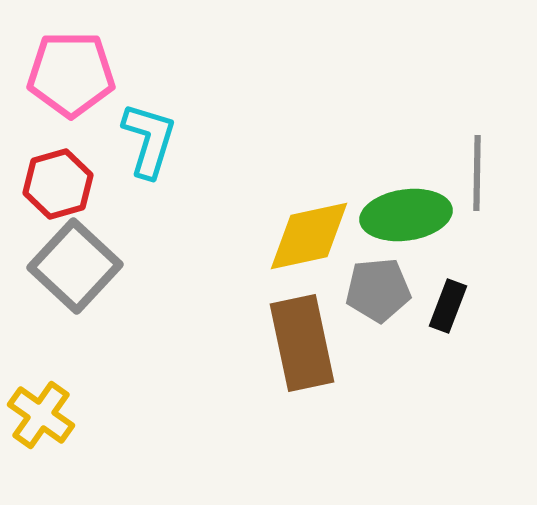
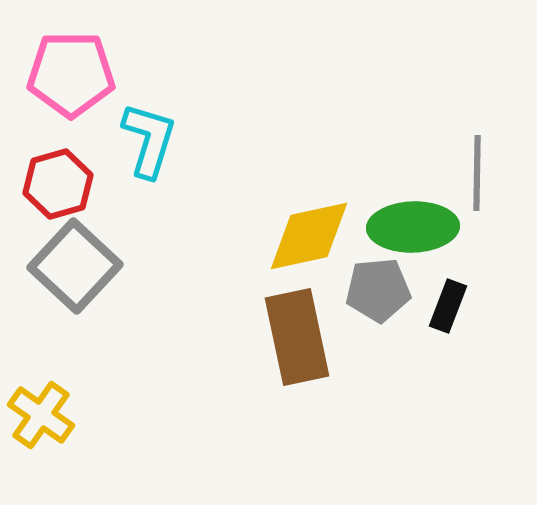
green ellipse: moved 7 px right, 12 px down; rotated 6 degrees clockwise
brown rectangle: moved 5 px left, 6 px up
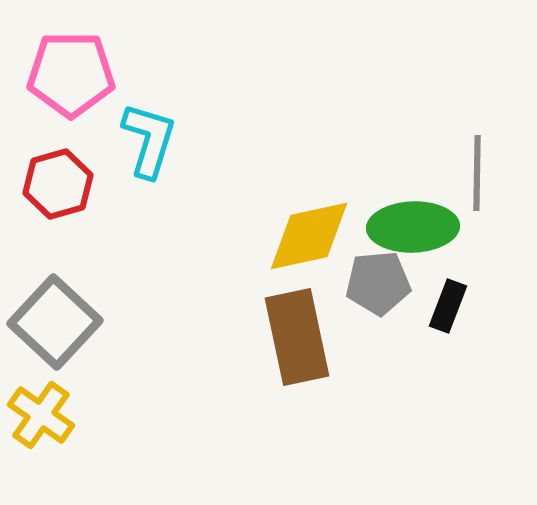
gray square: moved 20 px left, 56 px down
gray pentagon: moved 7 px up
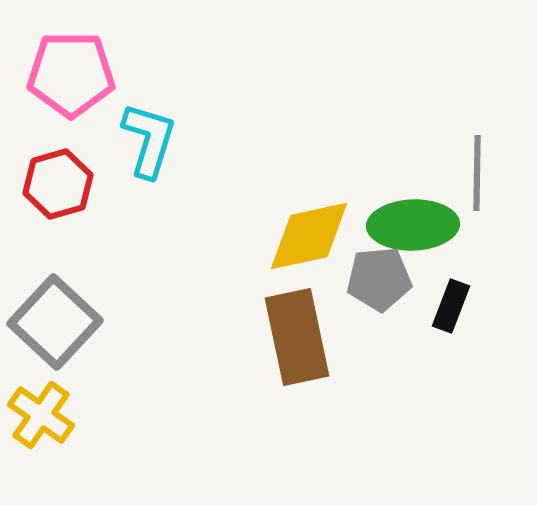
green ellipse: moved 2 px up
gray pentagon: moved 1 px right, 4 px up
black rectangle: moved 3 px right
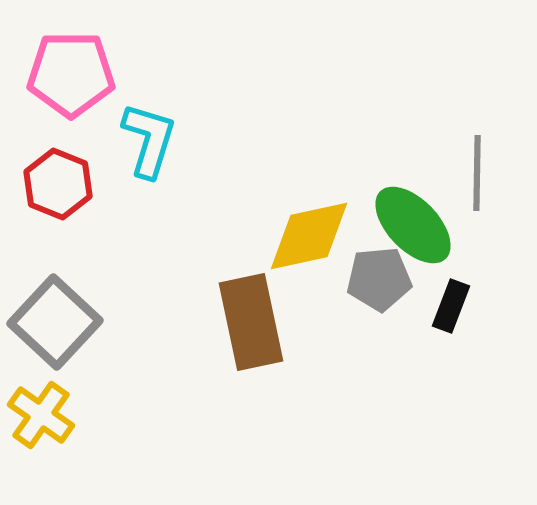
red hexagon: rotated 22 degrees counterclockwise
green ellipse: rotated 48 degrees clockwise
brown rectangle: moved 46 px left, 15 px up
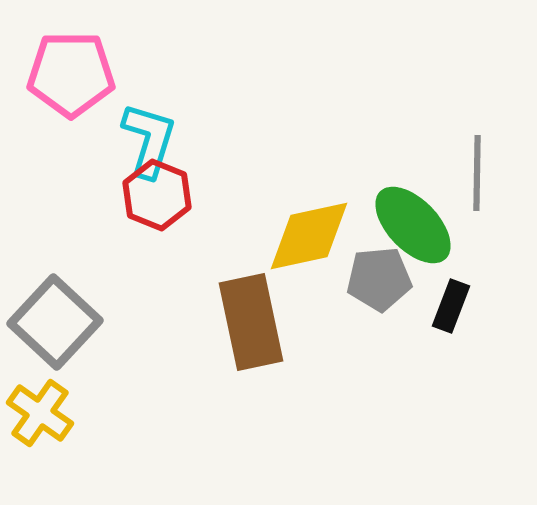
red hexagon: moved 99 px right, 11 px down
yellow cross: moved 1 px left, 2 px up
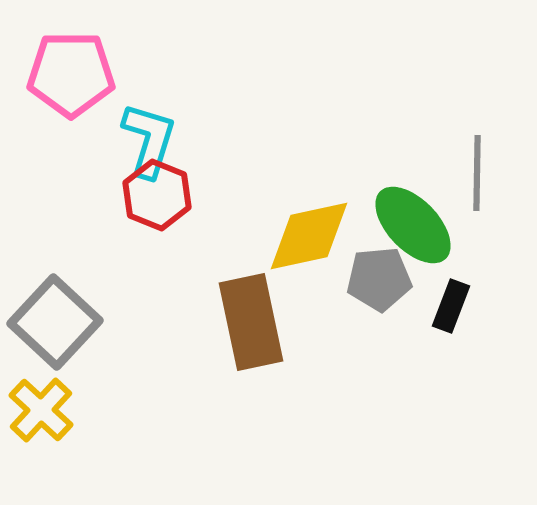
yellow cross: moved 1 px right, 3 px up; rotated 8 degrees clockwise
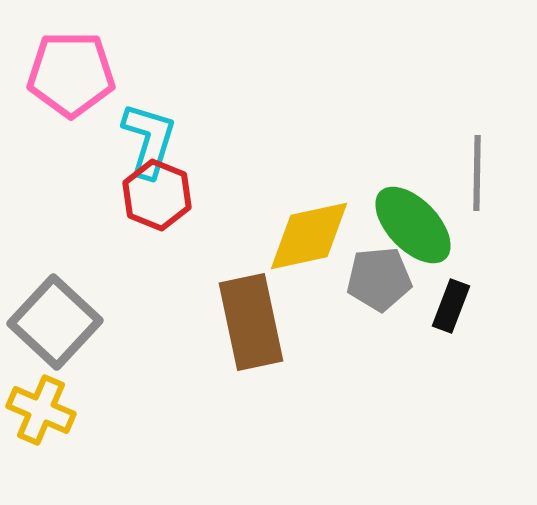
yellow cross: rotated 20 degrees counterclockwise
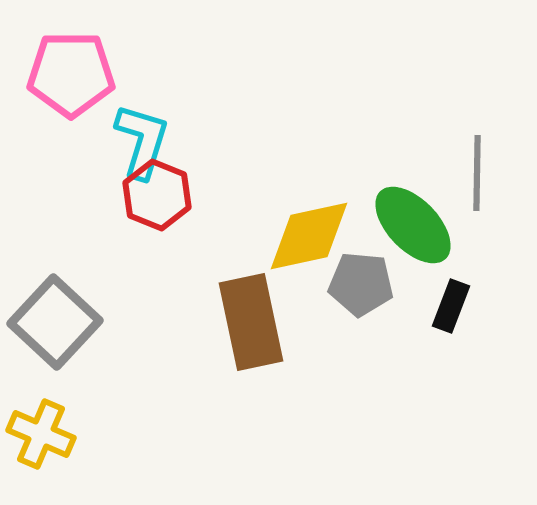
cyan L-shape: moved 7 px left, 1 px down
gray pentagon: moved 18 px left, 5 px down; rotated 10 degrees clockwise
yellow cross: moved 24 px down
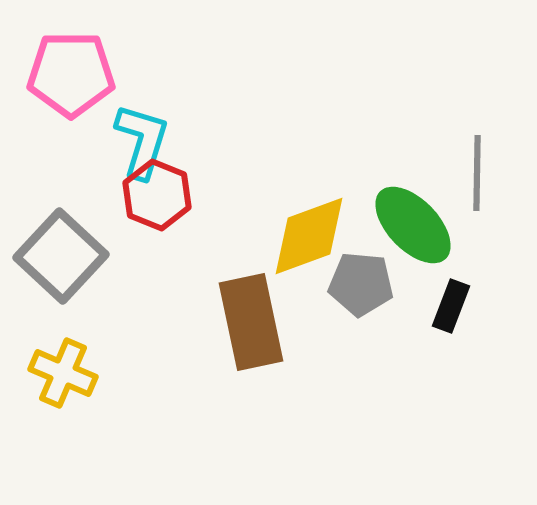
yellow diamond: rotated 8 degrees counterclockwise
gray square: moved 6 px right, 66 px up
yellow cross: moved 22 px right, 61 px up
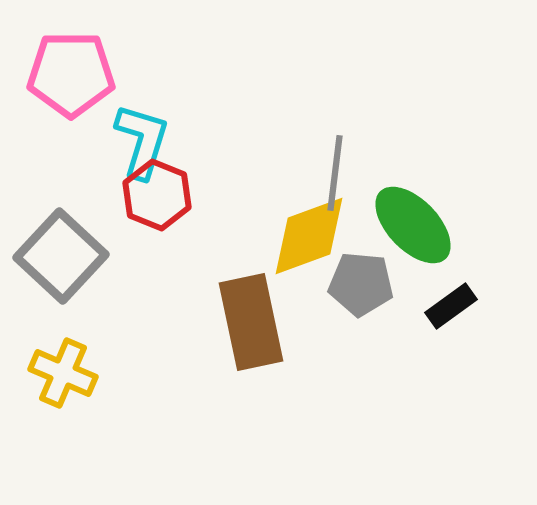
gray line: moved 142 px left; rotated 6 degrees clockwise
black rectangle: rotated 33 degrees clockwise
